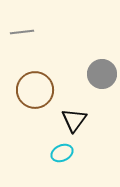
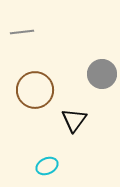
cyan ellipse: moved 15 px left, 13 px down
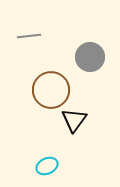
gray line: moved 7 px right, 4 px down
gray circle: moved 12 px left, 17 px up
brown circle: moved 16 px right
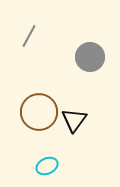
gray line: rotated 55 degrees counterclockwise
brown circle: moved 12 px left, 22 px down
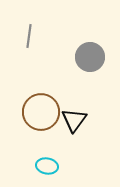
gray line: rotated 20 degrees counterclockwise
brown circle: moved 2 px right
cyan ellipse: rotated 35 degrees clockwise
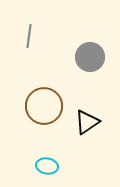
brown circle: moved 3 px right, 6 px up
black triangle: moved 13 px right, 2 px down; rotated 20 degrees clockwise
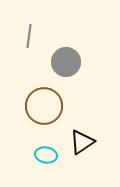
gray circle: moved 24 px left, 5 px down
black triangle: moved 5 px left, 20 px down
cyan ellipse: moved 1 px left, 11 px up
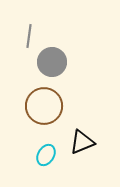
gray circle: moved 14 px left
black triangle: rotated 12 degrees clockwise
cyan ellipse: rotated 70 degrees counterclockwise
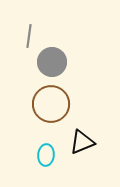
brown circle: moved 7 px right, 2 px up
cyan ellipse: rotated 25 degrees counterclockwise
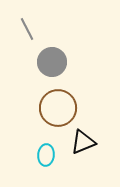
gray line: moved 2 px left, 7 px up; rotated 35 degrees counterclockwise
brown circle: moved 7 px right, 4 px down
black triangle: moved 1 px right
